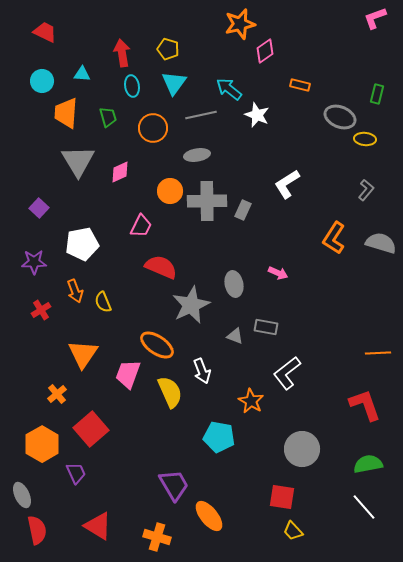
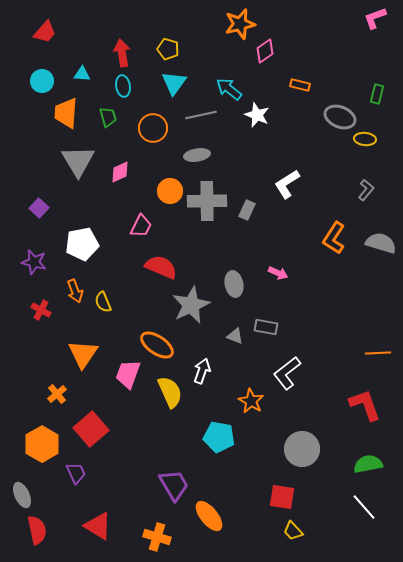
red trapezoid at (45, 32): rotated 105 degrees clockwise
cyan ellipse at (132, 86): moved 9 px left
gray rectangle at (243, 210): moved 4 px right
purple star at (34, 262): rotated 15 degrees clockwise
red cross at (41, 310): rotated 30 degrees counterclockwise
white arrow at (202, 371): rotated 140 degrees counterclockwise
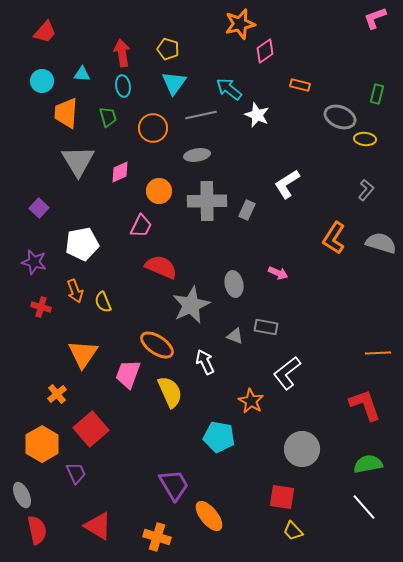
orange circle at (170, 191): moved 11 px left
red cross at (41, 310): moved 3 px up; rotated 12 degrees counterclockwise
white arrow at (202, 371): moved 3 px right, 9 px up; rotated 45 degrees counterclockwise
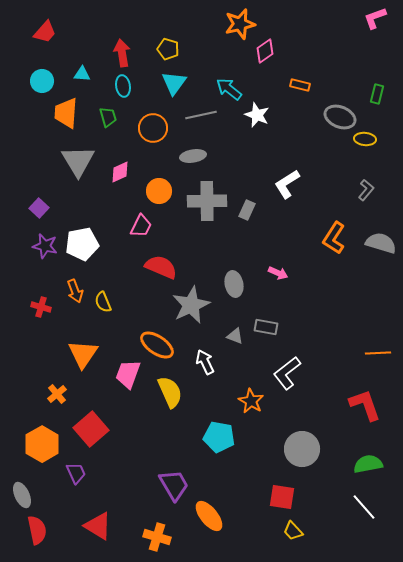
gray ellipse at (197, 155): moved 4 px left, 1 px down
purple star at (34, 262): moved 11 px right, 16 px up
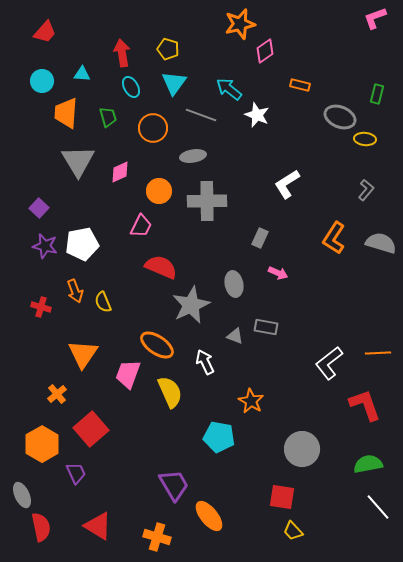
cyan ellipse at (123, 86): moved 8 px right, 1 px down; rotated 20 degrees counterclockwise
gray line at (201, 115): rotated 32 degrees clockwise
gray rectangle at (247, 210): moved 13 px right, 28 px down
white L-shape at (287, 373): moved 42 px right, 10 px up
white line at (364, 507): moved 14 px right
red semicircle at (37, 530): moved 4 px right, 3 px up
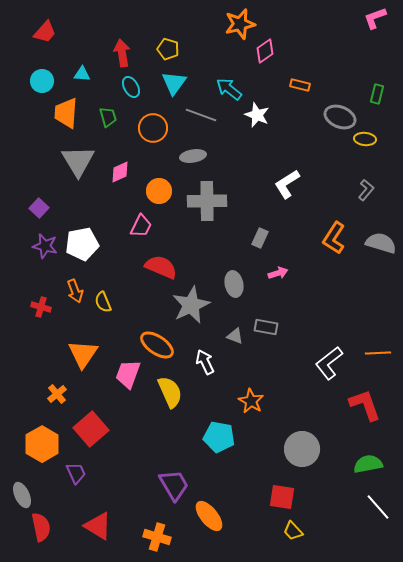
pink arrow at (278, 273): rotated 42 degrees counterclockwise
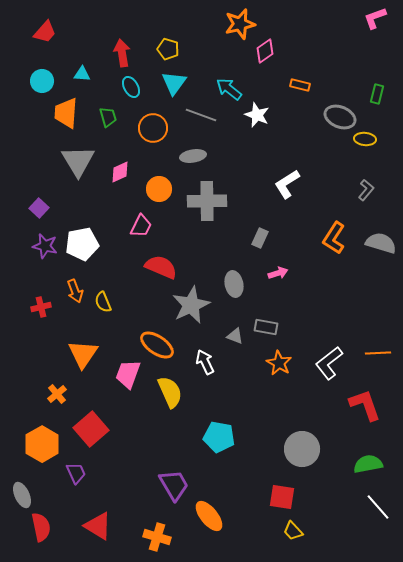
orange circle at (159, 191): moved 2 px up
red cross at (41, 307): rotated 30 degrees counterclockwise
orange star at (251, 401): moved 28 px right, 38 px up
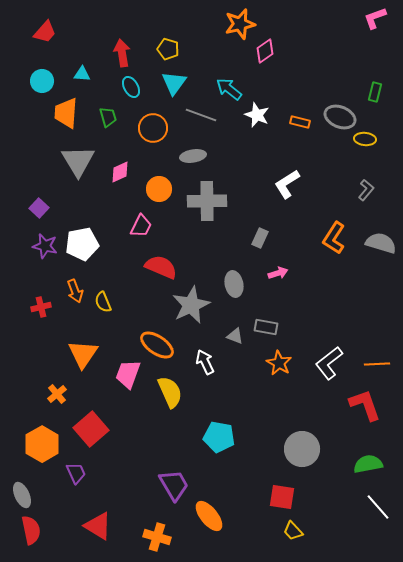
orange rectangle at (300, 85): moved 37 px down
green rectangle at (377, 94): moved 2 px left, 2 px up
orange line at (378, 353): moved 1 px left, 11 px down
red semicircle at (41, 527): moved 10 px left, 3 px down
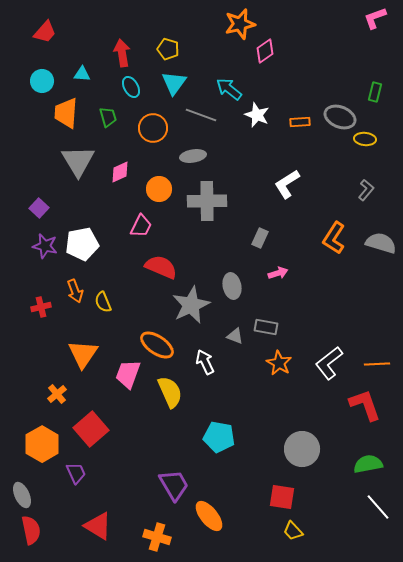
orange rectangle at (300, 122): rotated 18 degrees counterclockwise
gray ellipse at (234, 284): moved 2 px left, 2 px down
